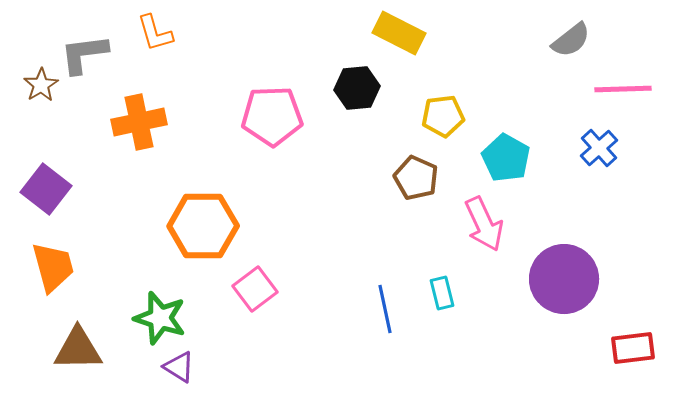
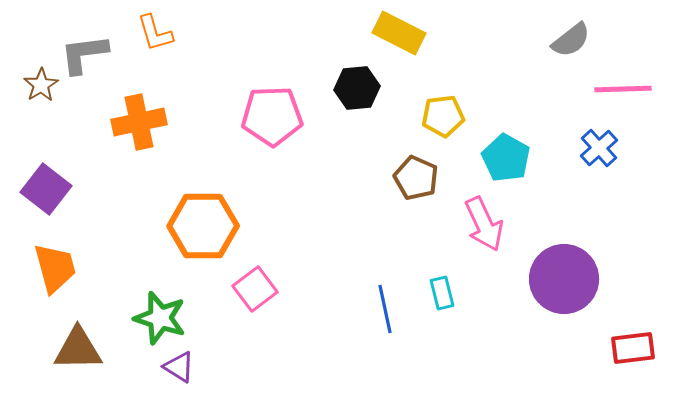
orange trapezoid: moved 2 px right, 1 px down
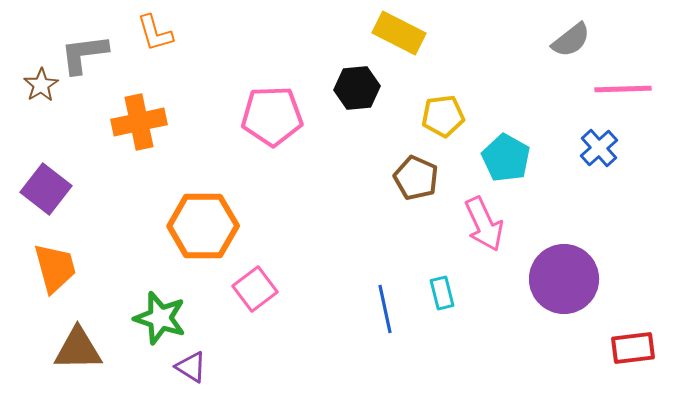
purple triangle: moved 12 px right
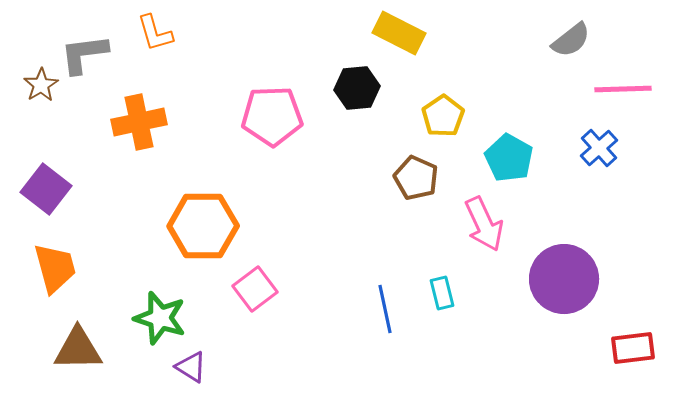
yellow pentagon: rotated 27 degrees counterclockwise
cyan pentagon: moved 3 px right
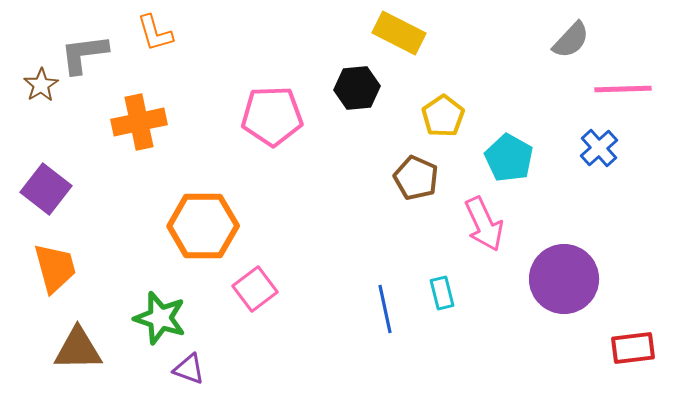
gray semicircle: rotated 9 degrees counterclockwise
purple triangle: moved 2 px left, 2 px down; rotated 12 degrees counterclockwise
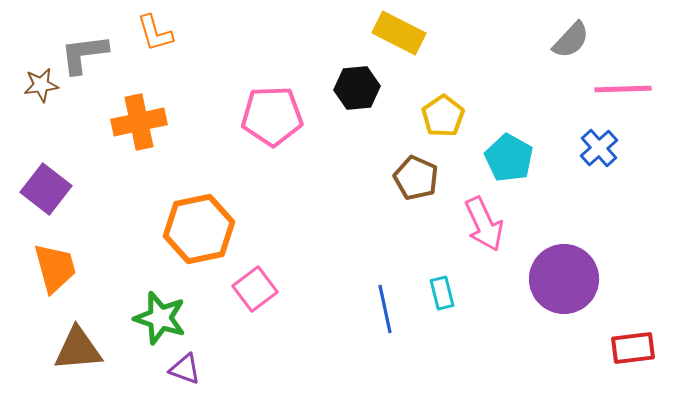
brown star: rotated 24 degrees clockwise
orange hexagon: moved 4 px left, 3 px down; rotated 12 degrees counterclockwise
brown triangle: rotated 4 degrees counterclockwise
purple triangle: moved 4 px left
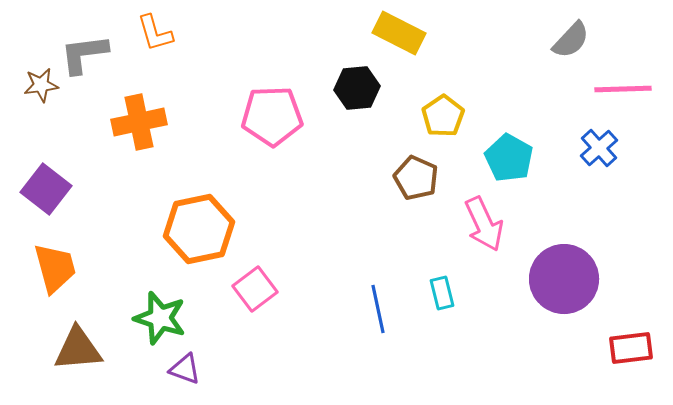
blue line: moved 7 px left
red rectangle: moved 2 px left
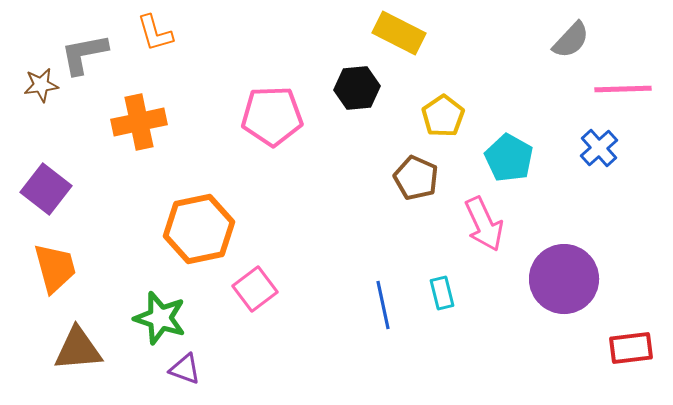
gray L-shape: rotated 4 degrees counterclockwise
blue line: moved 5 px right, 4 px up
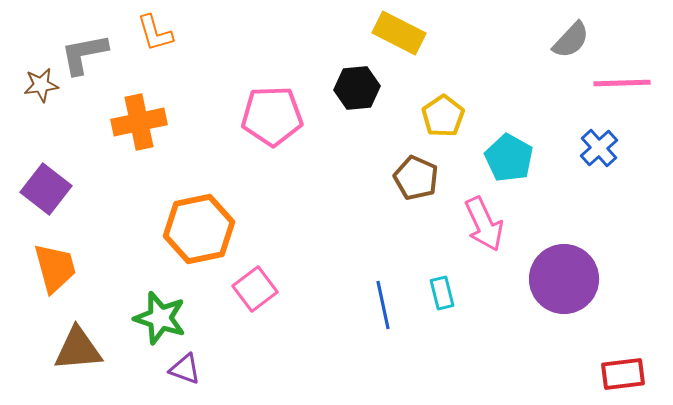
pink line: moved 1 px left, 6 px up
red rectangle: moved 8 px left, 26 px down
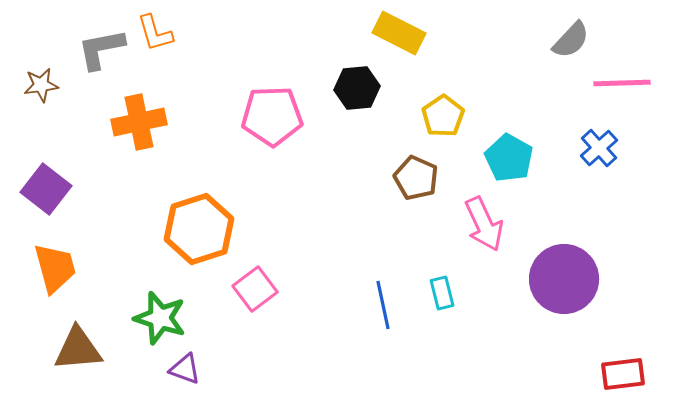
gray L-shape: moved 17 px right, 5 px up
orange hexagon: rotated 6 degrees counterclockwise
